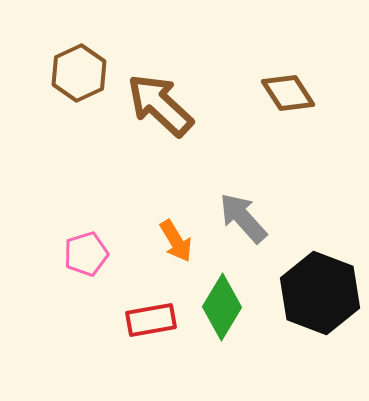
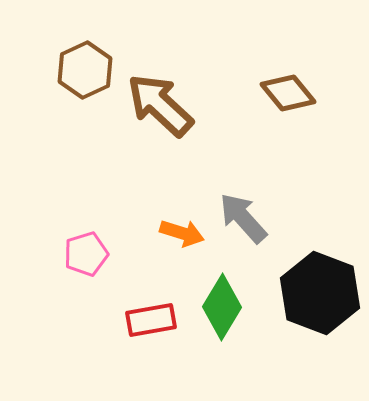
brown hexagon: moved 6 px right, 3 px up
brown diamond: rotated 6 degrees counterclockwise
orange arrow: moved 6 px right, 8 px up; rotated 42 degrees counterclockwise
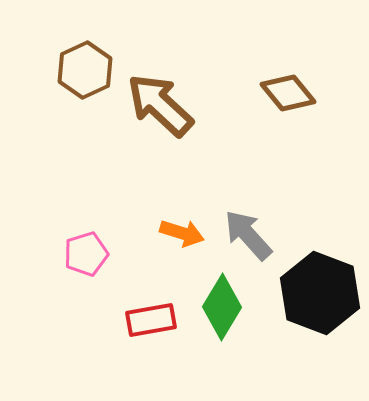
gray arrow: moved 5 px right, 17 px down
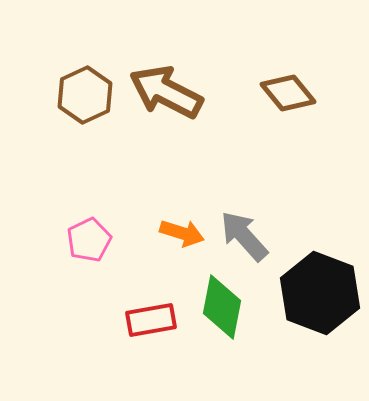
brown hexagon: moved 25 px down
brown arrow: moved 6 px right, 13 px up; rotated 16 degrees counterclockwise
gray arrow: moved 4 px left, 1 px down
pink pentagon: moved 3 px right, 14 px up; rotated 9 degrees counterclockwise
green diamond: rotated 20 degrees counterclockwise
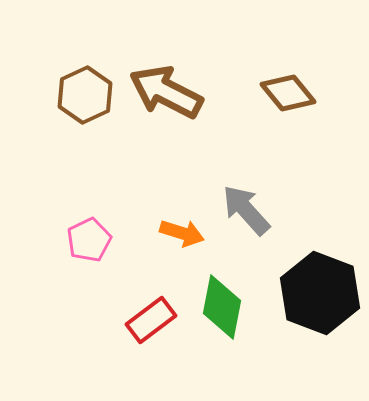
gray arrow: moved 2 px right, 26 px up
red rectangle: rotated 27 degrees counterclockwise
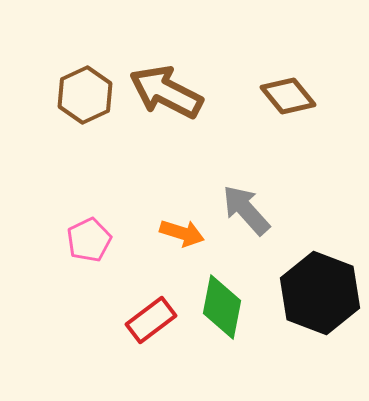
brown diamond: moved 3 px down
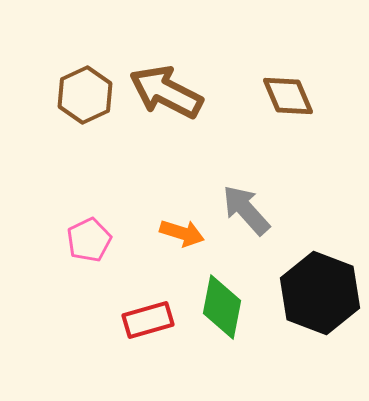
brown diamond: rotated 16 degrees clockwise
red rectangle: moved 3 px left; rotated 21 degrees clockwise
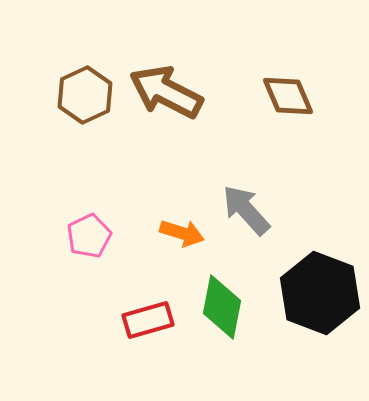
pink pentagon: moved 4 px up
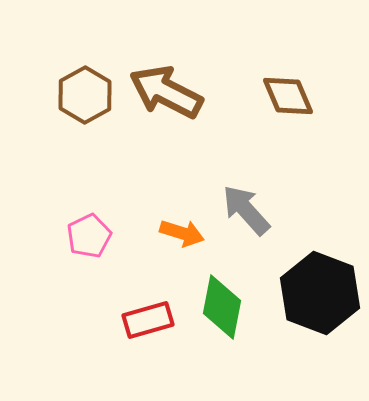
brown hexagon: rotated 4 degrees counterclockwise
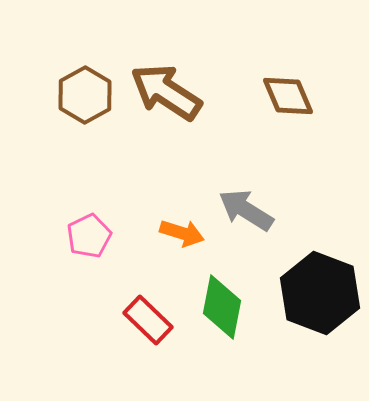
brown arrow: rotated 6 degrees clockwise
gray arrow: rotated 16 degrees counterclockwise
red rectangle: rotated 60 degrees clockwise
